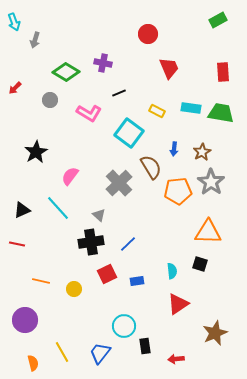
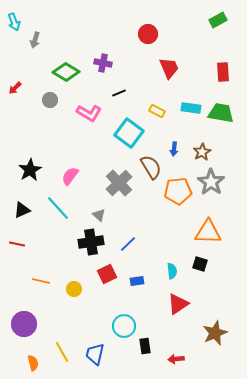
black star at (36, 152): moved 6 px left, 18 px down
purple circle at (25, 320): moved 1 px left, 4 px down
blue trapezoid at (100, 353): moved 5 px left, 1 px down; rotated 25 degrees counterclockwise
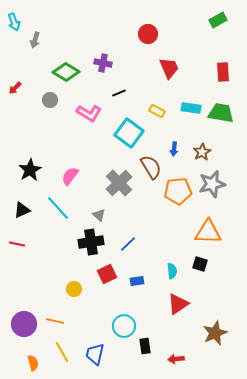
gray star at (211, 182): moved 1 px right, 2 px down; rotated 24 degrees clockwise
orange line at (41, 281): moved 14 px right, 40 px down
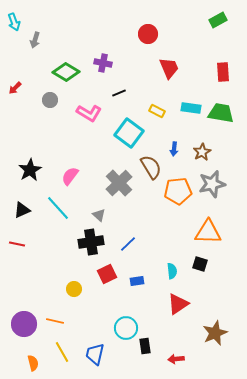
cyan circle at (124, 326): moved 2 px right, 2 px down
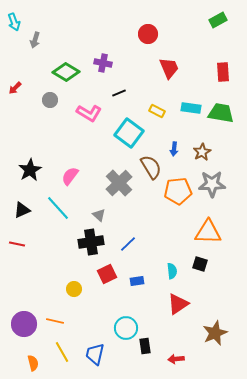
gray star at (212, 184): rotated 12 degrees clockwise
